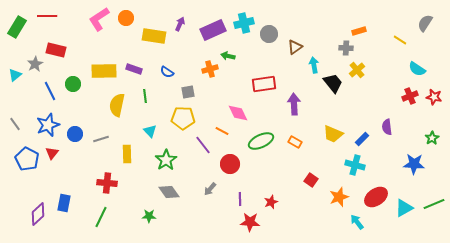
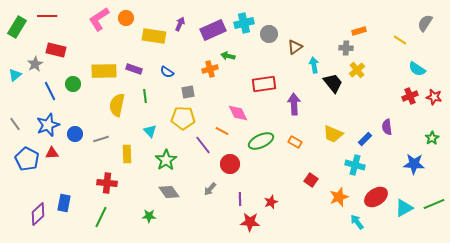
blue rectangle at (362, 139): moved 3 px right
red triangle at (52, 153): rotated 48 degrees clockwise
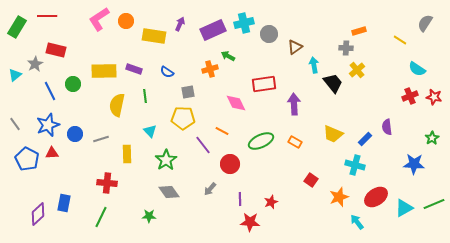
orange circle at (126, 18): moved 3 px down
green arrow at (228, 56): rotated 16 degrees clockwise
pink diamond at (238, 113): moved 2 px left, 10 px up
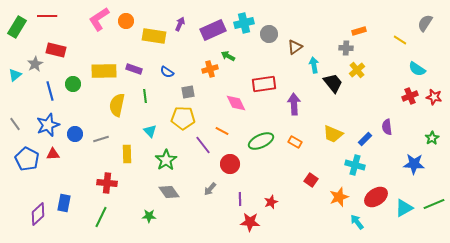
blue line at (50, 91): rotated 12 degrees clockwise
red triangle at (52, 153): moved 1 px right, 1 px down
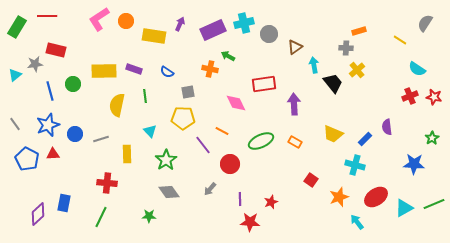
gray star at (35, 64): rotated 21 degrees clockwise
orange cross at (210, 69): rotated 28 degrees clockwise
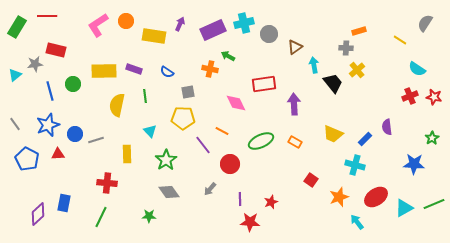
pink L-shape at (99, 19): moved 1 px left, 6 px down
gray line at (101, 139): moved 5 px left, 1 px down
red triangle at (53, 154): moved 5 px right
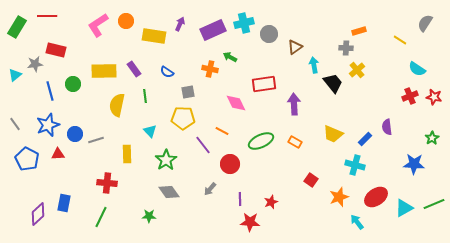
green arrow at (228, 56): moved 2 px right, 1 px down
purple rectangle at (134, 69): rotated 35 degrees clockwise
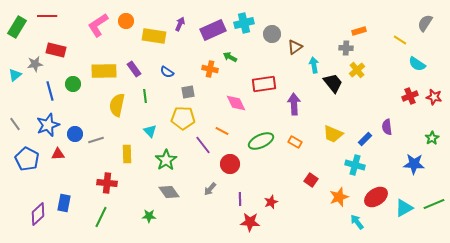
gray circle at (269, 34): moved 3 px right
cyan semicircle at (417, 69): moved 5 px up
